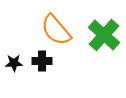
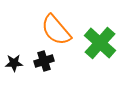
green cross: moved 4 px left, 8 px down
black cross: moved 2 px right; rotated 18 degrees counterclockwise
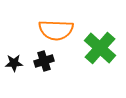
orange semicircle: rotated 48 degrees counterclockwise
green cross: moved 5 px down
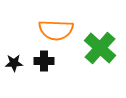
black cross: rotated 18 degrees clockwise
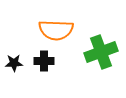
green cross: moved 1 px right, 4 px down; rotated 28 degrees clockwise
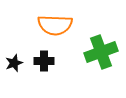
orange semicircle: moved 1 px left, 5 px up
black star: rotated 18 degrees counterclockwise
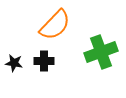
orange semicircle: rotated 48 degrees counterclockwise
black star: rotated 30 degrees clockwise
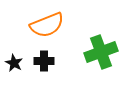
orange semicircle: moved 8 px left; rotated 24 degrees clockwise
black star: rotated 18 degrees clockwise
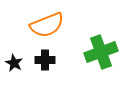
black cross: moved 1 px right, 1 px up
